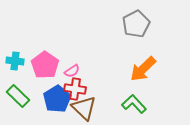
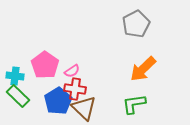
cyan cross: moved 15 px down
blue pentagon: moved 1 px right, 2 px down
green L-shape: rotated 55 degrees counterclockwise
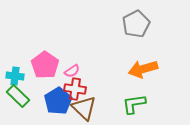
orange arrow: rotated 28 degrees clockwise
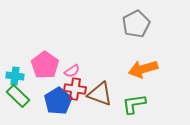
brown triangle: moved 16 px right, 14 px up; rotated 24 degrees counterclockwise
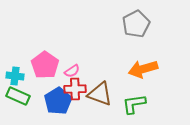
red cross: rotated 10 degrees counterclockwise
green rectangle: rotated 20 degrees counterclockwise
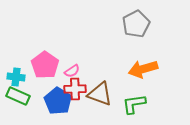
cyan cross: moved 1 px right, 1 px down
blue pentagon: rotated 8 degrees counterclockwise
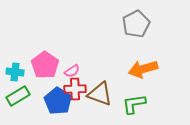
cyan cross: moved 1 px left, 5 px up
green rectangle: rotated 55 degrees counterclockwise
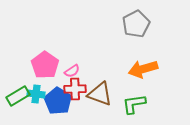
cyan cross: moved 21 px right, 22 px down
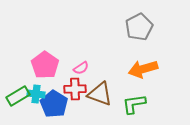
gray pentagon: moved 3 px right, 3 px down
pink semicircle: moved 9 px right, 3 px up
blue pentagon: moved 4 px left, 3 px down
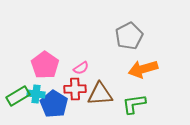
gray pentagon: moved 10 px left, 9 px down
brown triangle: rotated 24 degrees counterclockwise
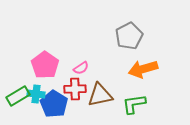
brown triangle: moved 1 px down; rotated 8 degrees counterclockwise
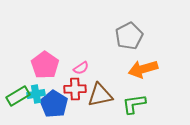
cyan cross: rotated 18 degrees counterclockwise
